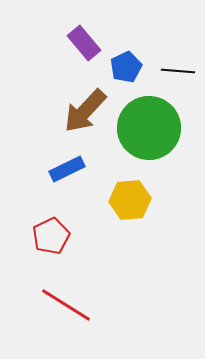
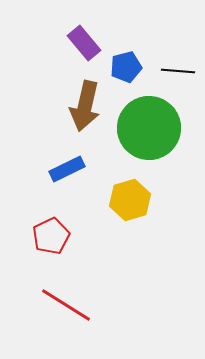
blue pentagon: rotated 12 degrees clockwise
brown arrow: moved 5 px up; rotated 30 degrees counterclockwise
yellow hexagon: rotated 12 degrees counterclockwise
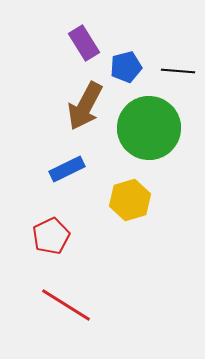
purple rectangle: rotated 8 degrees clockwise
brown arrow: rotated 15 degrees clockwise
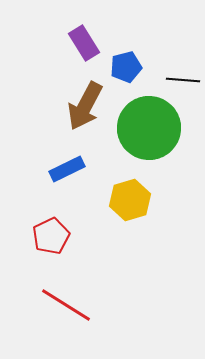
black line: moved 5 px right, 9 px down
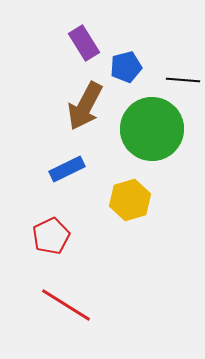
green circle: moved 3 px right, 1 px down
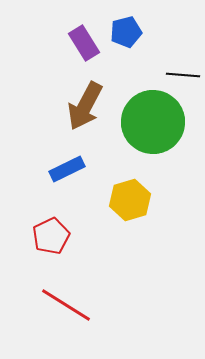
blue pentagon: moved 35 px up
black line: moved 5 px up
green circle: moved 1 px right, 7 px up
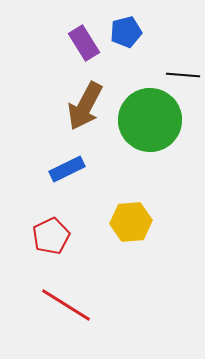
green circle: moved 3 px left, 2 px up
yellow hexagon: moved 1 px right, 22 px down; rotated 12 degrees clockwise
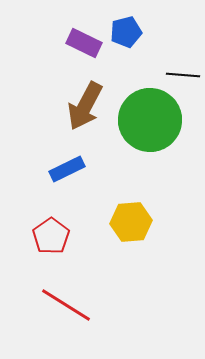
purple rectangle: rotated 32 degrees counterclockwise
red pentagon: rotated 9 degrees counterclockwise
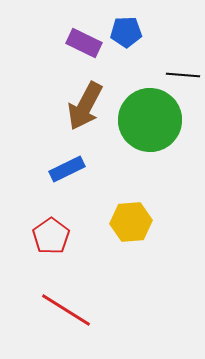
blue pentagon: rotated 12 degrees clockwise
red line: moved 5 px down
